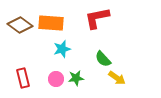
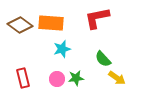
pink circle: moved 1 px right
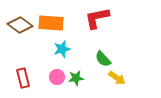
pink circle: moved 2 px up
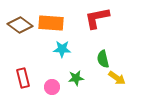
cyan star: rotated 18 degrees clockwise
green semicircle: rotated 30 degrees clockwise
pink circle: moved 5 px left, 10 px down
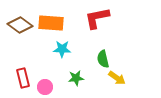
pink circle: moved 7 px left
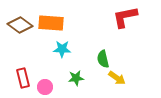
red L-shape: moved 28 px right, 1 px up
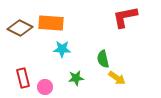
brown diamond: moved 3 px down; rotated 10 degrees counterclockwise
